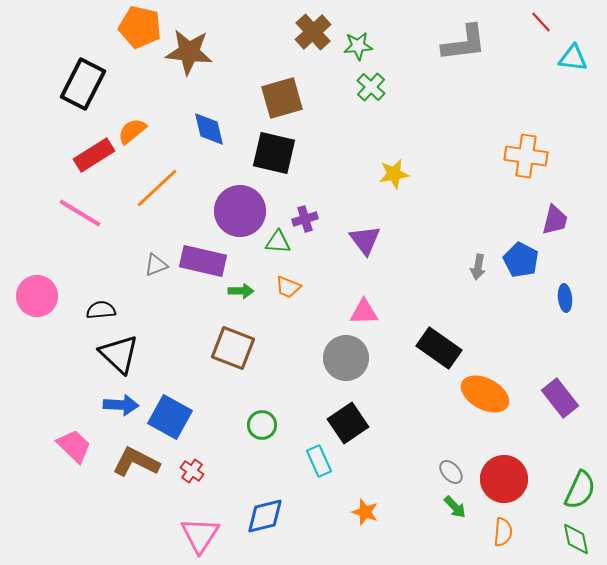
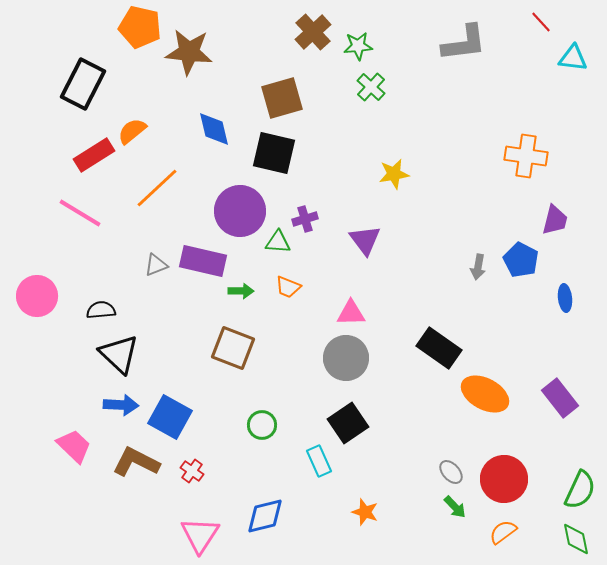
blue diamond at (209, 129): moved 5 px right
pink triangle at (364, 312): moved 13 px left, 1 px down
orange semicircle at (503, 532): rotated 132 degrees counterclockwise
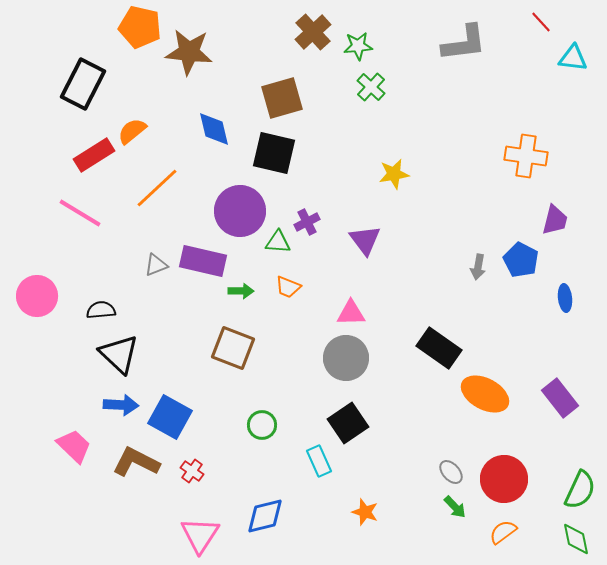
purple cross at (305, 219): moved 2 px right, 3 px down; rotated 10 degrees counterclockwise
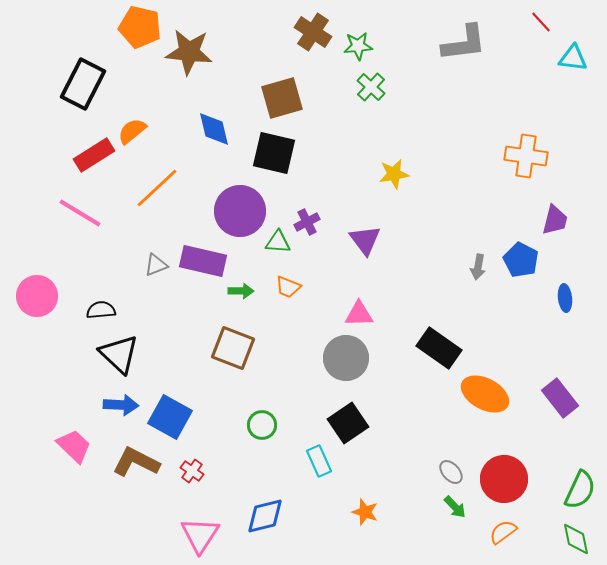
brown cross at (313, 32): rotated 15 degrees counterclockwise
pink triangle at (351, 313): moved 8 px right, 1 px down
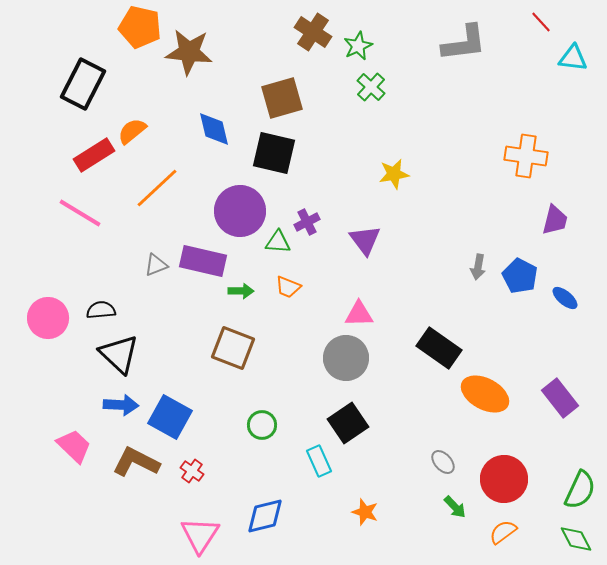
green star at (358, 46): rotated 20 degrees counterclockwise
blue pentagon at (521, 260): moved 1 px left, 16 px down
pink circle at (37, 296): moved 11 px right, 22 px down
blue ellipse at (565, 298): rotated 44 degrees counterclockwise
gray ellipse at (451, 472): moved 8 px left, 10 px up
green diamond at (576, 539): rotated 16 degrees counterclockwise
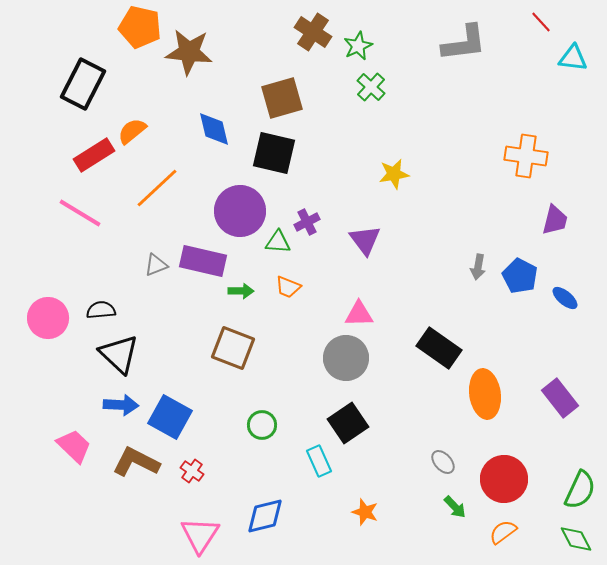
orange ellipse at (485, 394): rotated 54 degrees clockwise
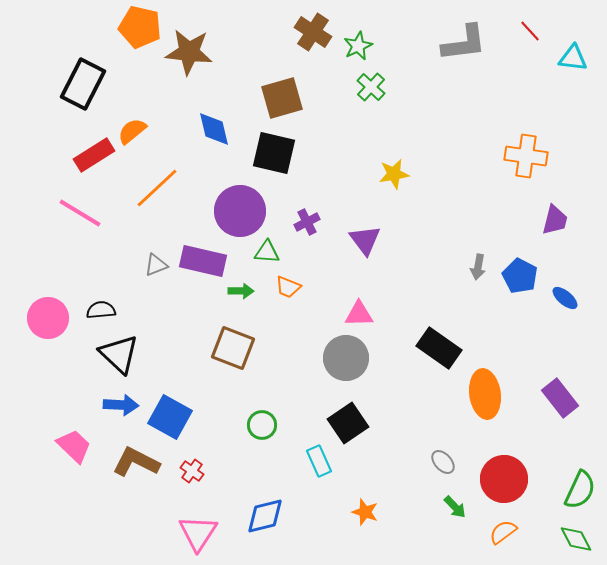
red line at (541, 22): moved 11 px left, 9 px down
green triangle at (278, 242): moved 11 px left, 10 px down
pink triangle at (200, 535): moved 2 px left, 2 px up
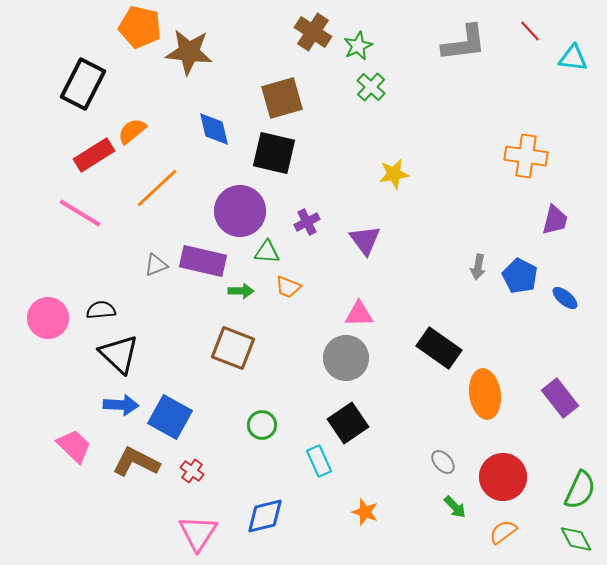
red circle at (504, 479): moved 1 px left, 2 px up
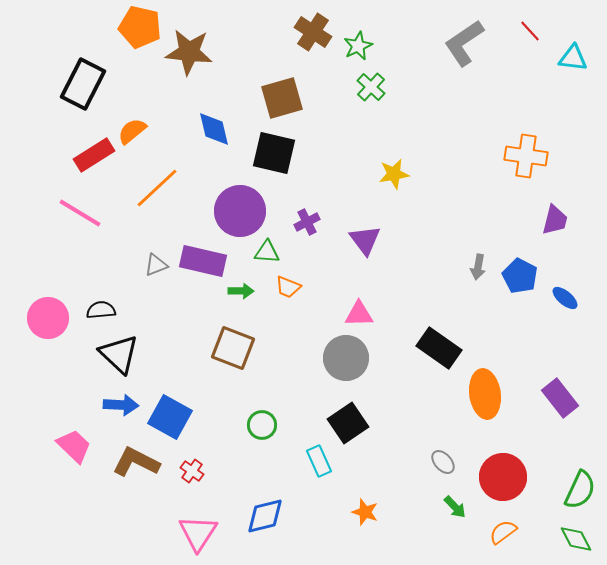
gray L-shape at (464, 43): rotated 153 degrees clockwise
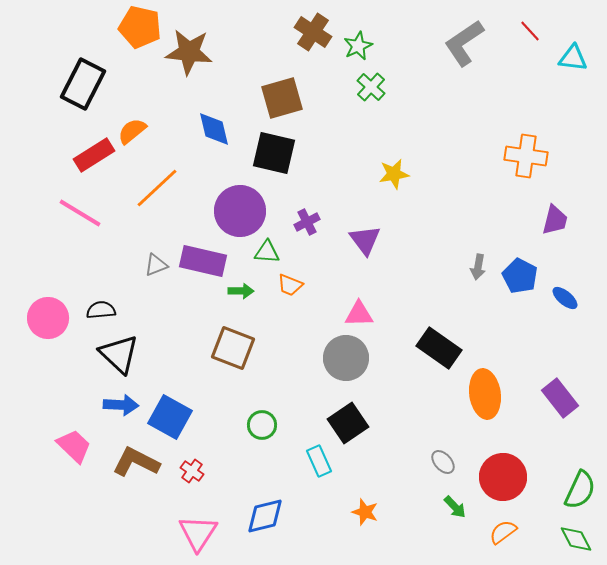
orange trapezoid at (288, 287): moved 2 px right, 2 px up
